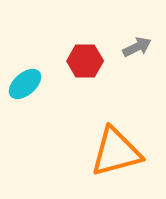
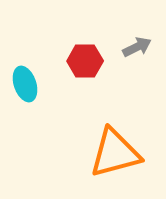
cyan ellipse: rotated 68 degrees counterclockwise
orange triangle: moved 1 px left, 1 px down
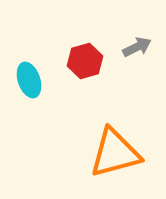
red hexagon: rotated 16 degrees counterclockwise
cyan ellipse: moved 4 px right, 4 px up
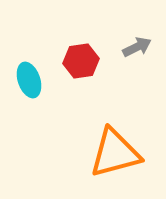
red hexagon: moved 4 px left; rotated 8 degrees clockwise
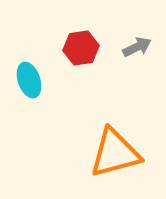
red hexagon: moved 13 px up
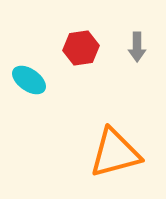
gray arrow: rotated 116 degrees clockwise
cyan ellipse: rotated 36 degrees counterclockwise
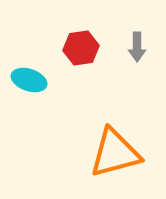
cyan ellipse: rotated 16 degrees counterclockwise
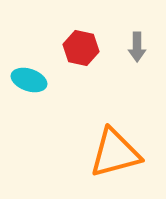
red hexagon: rotated 20 degrees clockwise
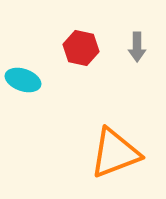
cyan ellipse: moved 6 px left
orange triangle: rotated 6 degrees counterclockwise
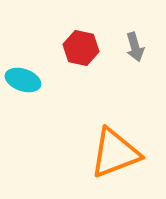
gray arrow: moved 2 px left; rotated 16 degrees counterclockwise
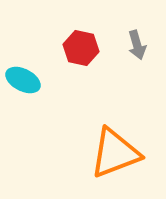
gray arrow: moved 2 px right, 2 px up
cyan ellipse: rotated 8 degrees clockwise
